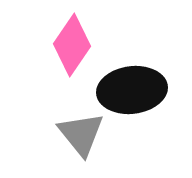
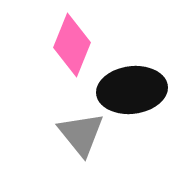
pink diamond: rotated 12 degrees counterclockwise
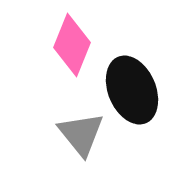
black ellipse: rotated 74 degrees clockwise
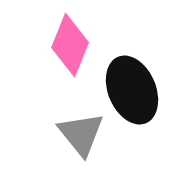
pink diamond: moved 2 px left
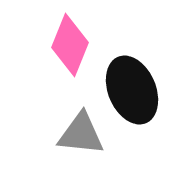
gray triangle: rotated 45 degrees counterclockwise
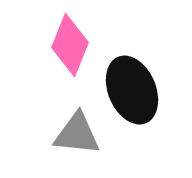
gray triangle: moved 4 px left
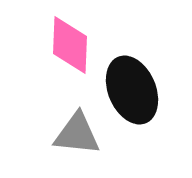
pink diamond: rotated 20 degrees counterclockwise
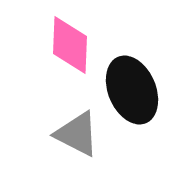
gray triangle: rotated 21 degrees clockwise
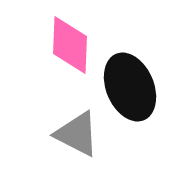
black ellipse: moved 2 px left, 3 px up
